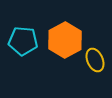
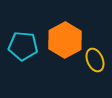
cyan pentagon: moved 5 px down
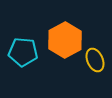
cyan pentagon: moved 6 px down
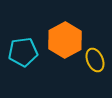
cyan pentagon: rotated 12 degrees counterclockwise
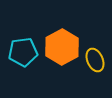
orange hexagon: moved 3 px left, 7 px down
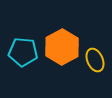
cyan pentagon: rotated 12 degrees clockwise
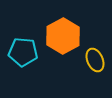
orange hexagon: moved 1 px right, 11 px up
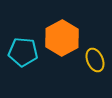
orange hexagon: moved 1 px left, 2 px down
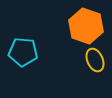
orange hexagon: moved 24 px right, 12 px up; rotated 12 degrees counterclockwise
